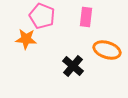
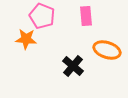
pink rectangle: moved 1 px up; rotated 12 degrees counterclockwise
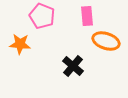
pink rectangle: moved 1 px right
orange star: moved 6 px left, 5 px down
orange ellipse: moved 1 px left, 9 px up
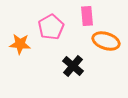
pink pentagon: moved 9 px right, 11 px down; rotated 20 degrees clockwise
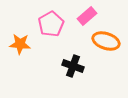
pink rectangle: rotated 54 degrees clockwise
pink pentagon: moved 3 px up
black cross: rotated 20 degrees counterclockwise
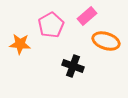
pink pentagon: moved 1 px down
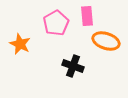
pink rectangle: rotated 54 degrees counterclockwise
pink pentagon: moved 5 px right, 2 px up
orange star: rotated 20 degrees clockwise
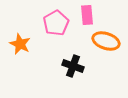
pink rectangle: moved 1 px up
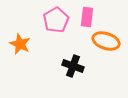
pink rectangle: moved 2 px down; rotated 12 degrees clockwise
pink pentagon: moved 3 px up
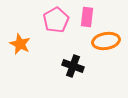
orange ellipse: rotated 28 degrees counterclockwise
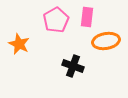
orange star: moved 1 px left
